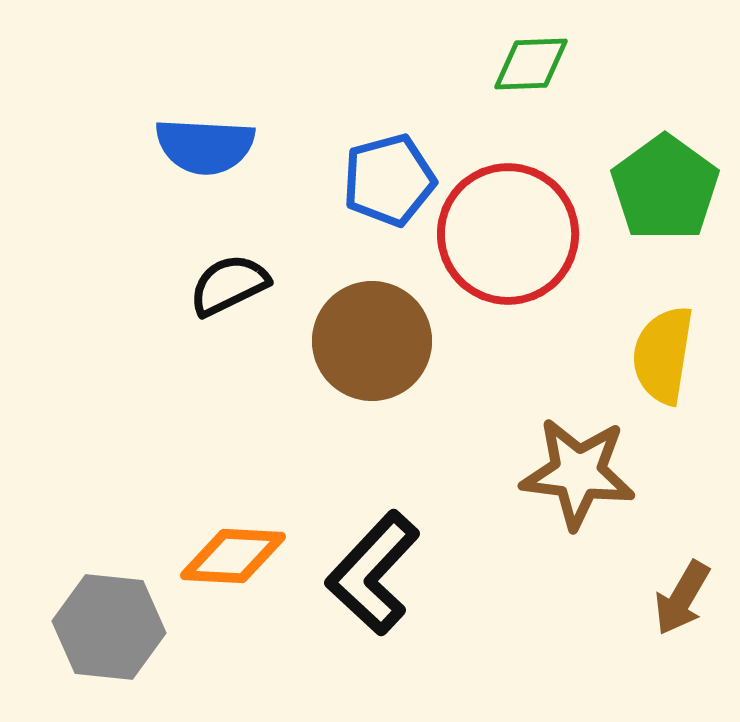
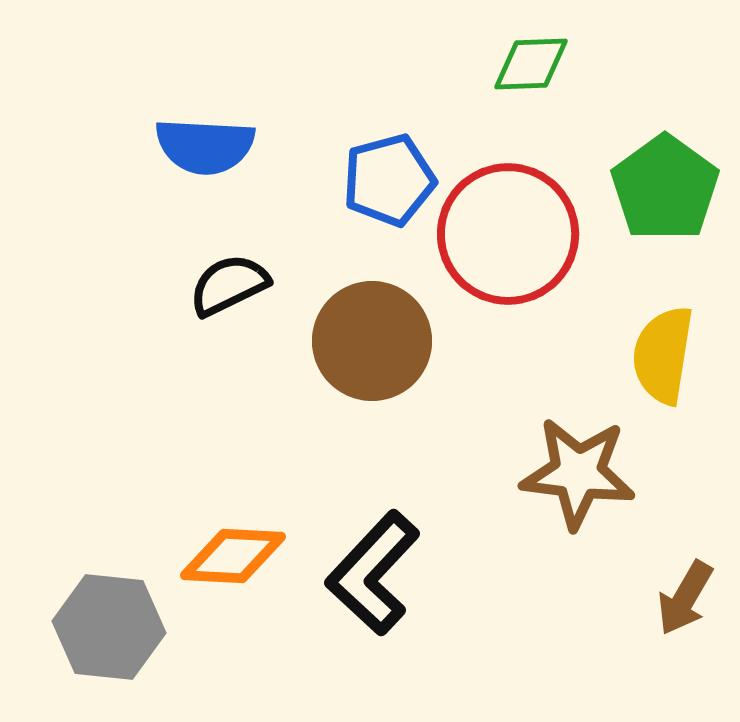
brown arrow: moved 3 px right
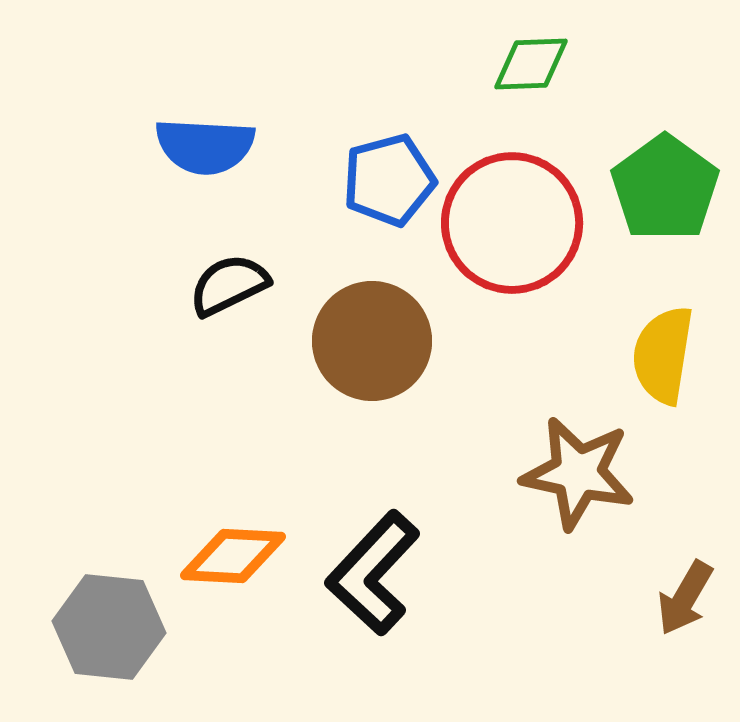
red circle: moved 4 px right, 11 px up
brown star: rotated 5 degrees clockwise
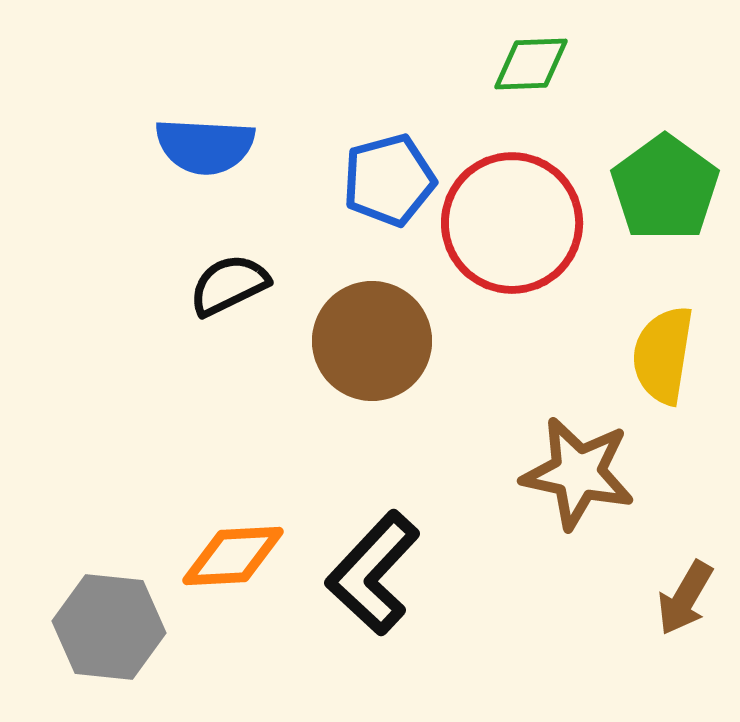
orange diamond: rotated 6 degrees counterclockwise
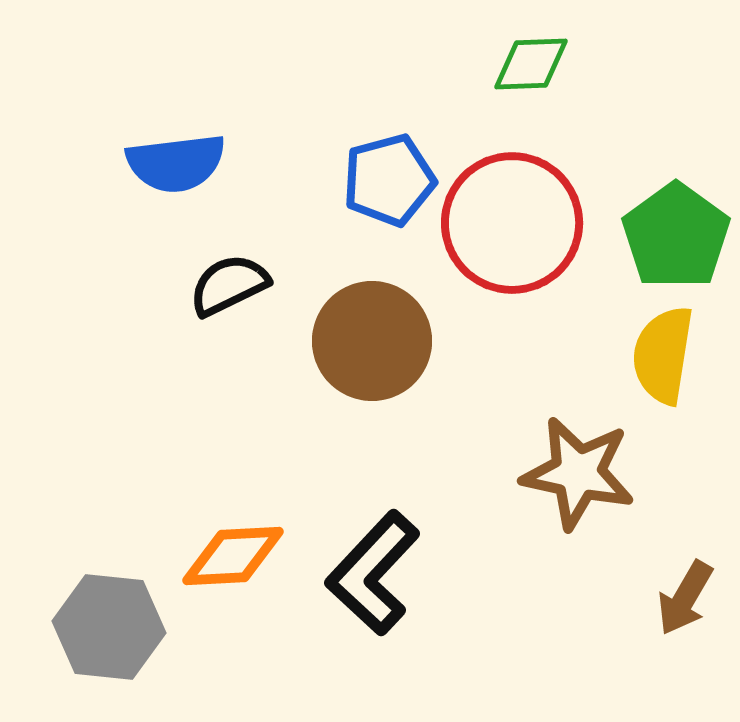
blue semicircle: moved 29 px left, 17 px down; rotated 10 degrees counterclockwise
green pentagon: moved 11 px right, 48 px down
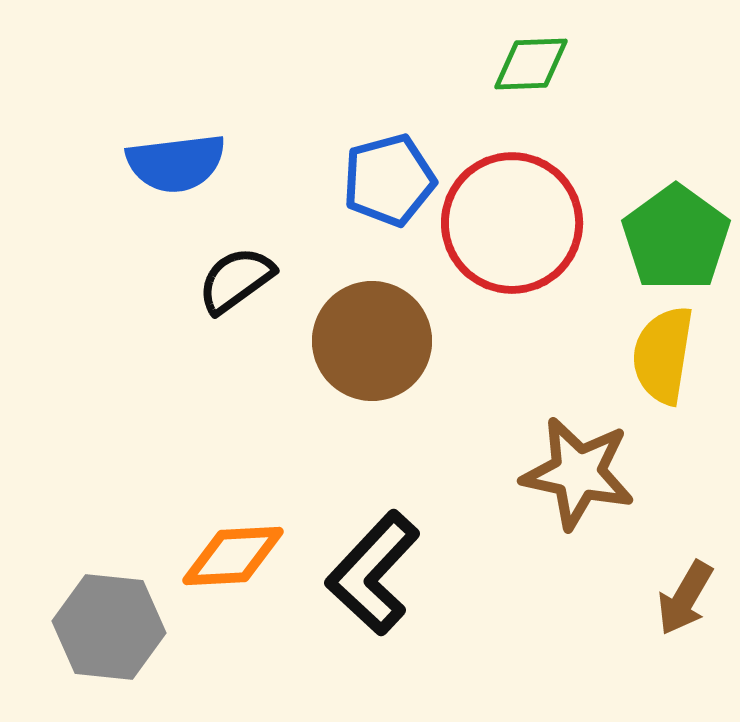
green pentagon: moved 2 px down
black semicircle: moved 7 px right, 5 px up; rotated 10 degrees counterclockwise
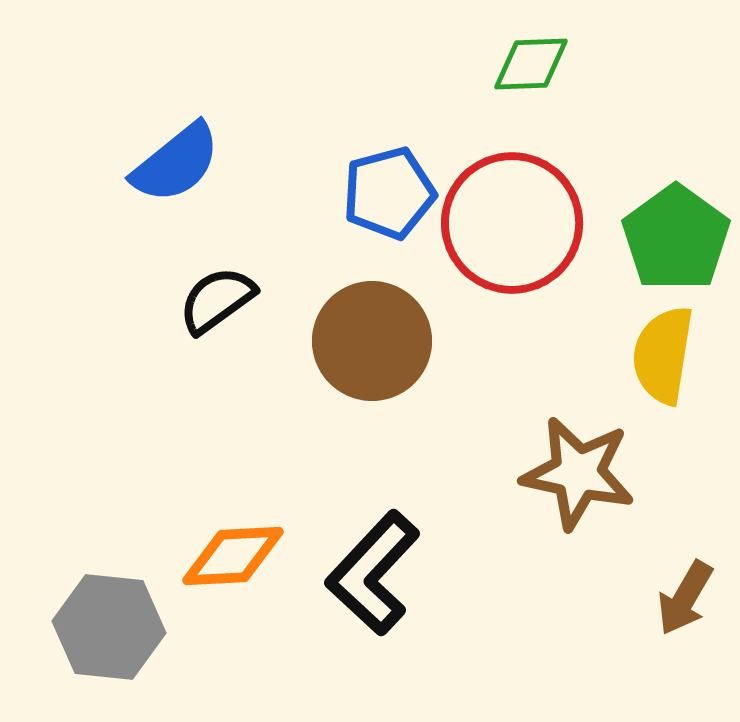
blue semicircle: rotated 32 degrees counterclockwise
blue pentagon: moved 13 px down
black semicircle: moved 19 px left, 20 px down
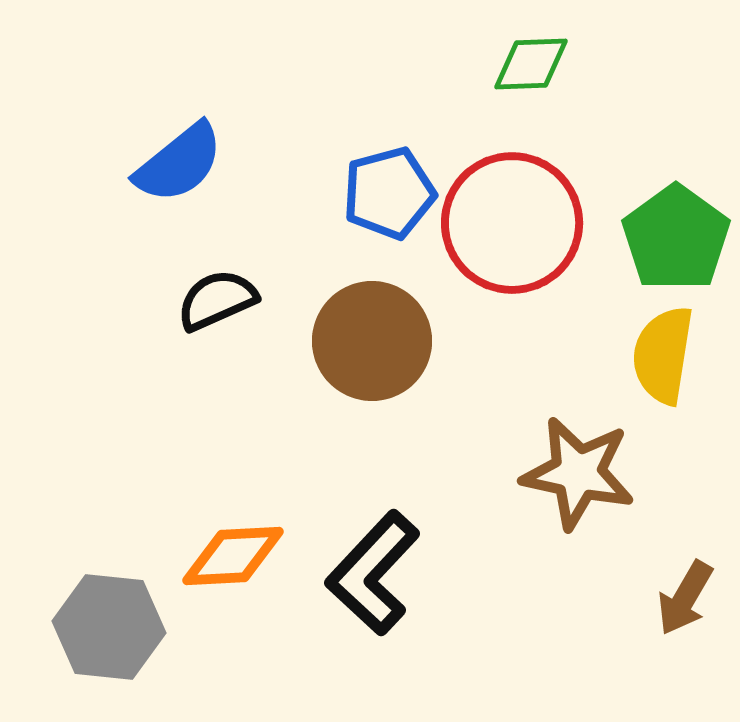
blue semicircle: moved 3 px right
black semicircle: rotated 12 degrees clockwise
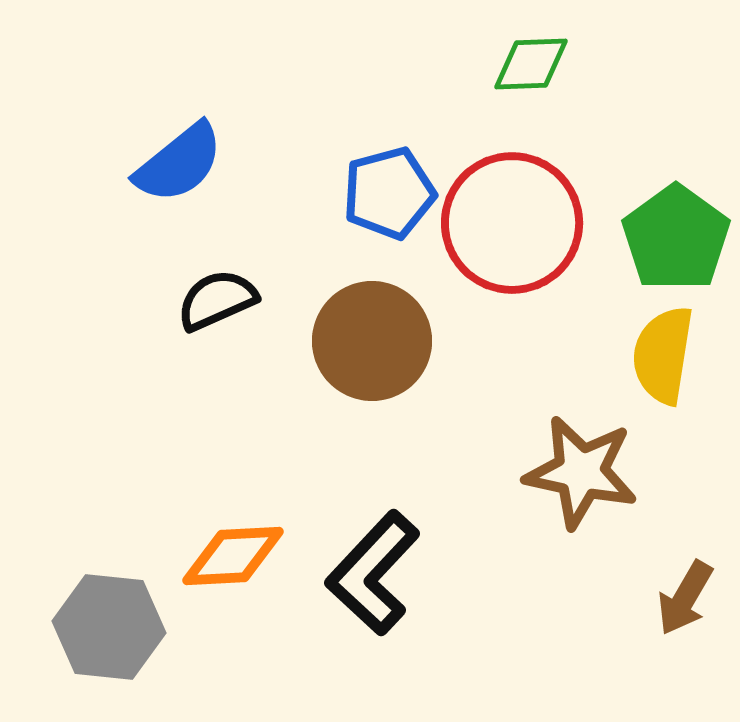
brown star: moved 3 px right, 1 px up
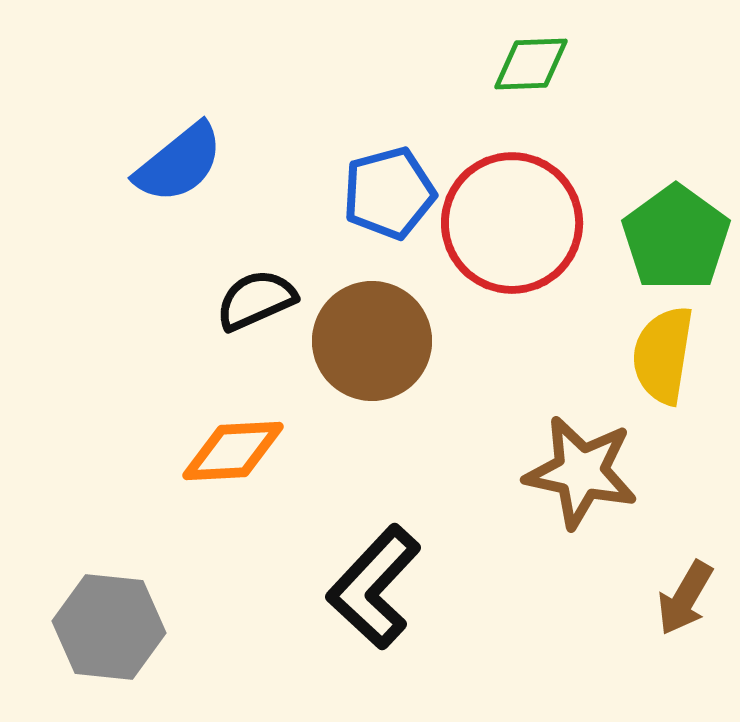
black semicircle: moved 39 px right
orange diamond: moved 105 px up
black L-shape: moved 1 px right, 14 px down
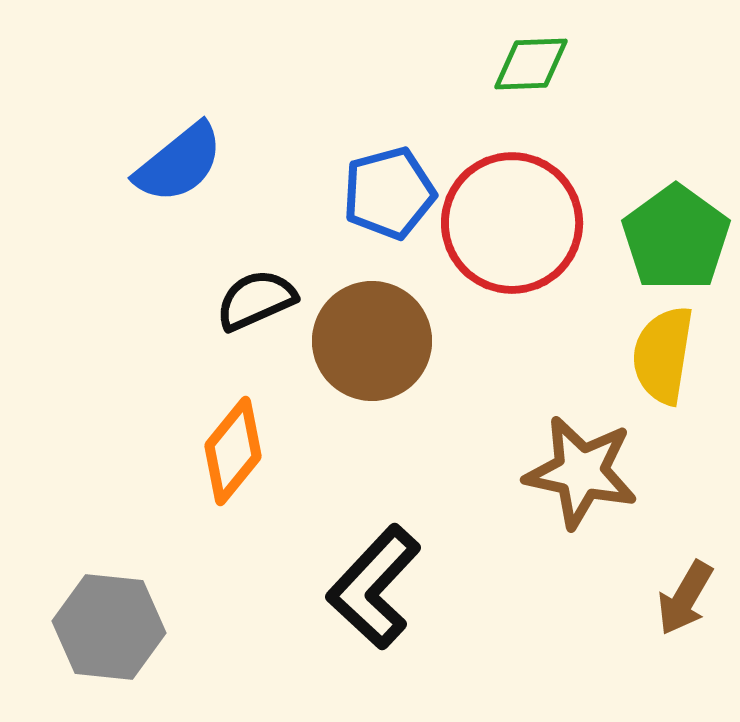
orange diamond: rotated 48 degrees counterclockwise
